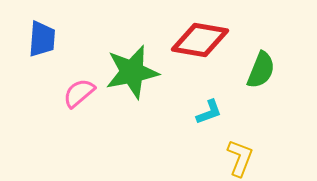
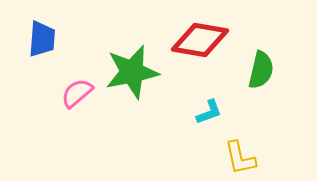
green semicircle: rotated 9 degrees counterclockwise
pink semicircle: moved 2 px left
yellow L-shape: rotated 147 degrees clockwise
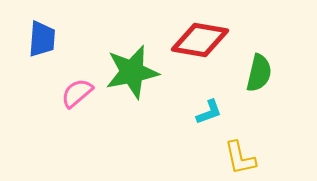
green semicircle: moved 2 px left, 3 px down
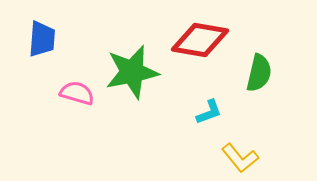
pink semicircle: rotated 56 degrees clockwise
yellow L-shape: rotated 27 degrees counterclockwise
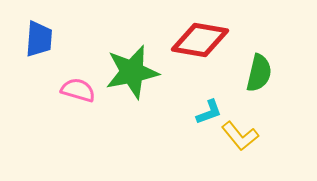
blue trapezoid: moved 3 px left
pink semicircle: moved 1 px right, 3 px up
yellow L-shape: moved 22 px up
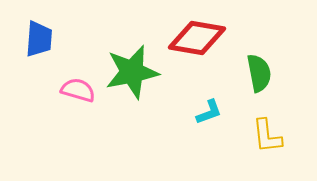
red diamond: moved 3 px left, 2 px up
green semicircle: rotated 24 degrees counterclockwise
yellow L-shape: moved 27 px right; rotated 33 degrees clockwise
